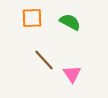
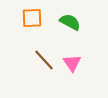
pink triangle: moved 11 px up
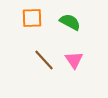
pink triangle: moved 2 px right, 3 px up
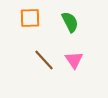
orange square: moved 2 px left
green semicircle: rotated 35 degrees clockwise
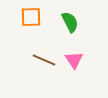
orange square: moved 1 px right, 1 px up
brown line: rotated 25 degrees counterclockwise
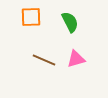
pink triangle: moved 2 px right, 1 px up; rotated 48 degrees clockwise
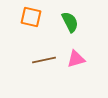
orange square: rotated 15 degrees clockwise
brown line: rotated 35 degrees counterclockwise
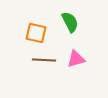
orange square: moved 5 px right, 16 px down
brown line: rotated 15 degrees clockwise
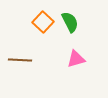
orange square: moved 7 px right, 11 px up; rotated 30 degrees clockwise
brown line: moved 24 px left
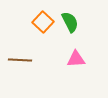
pink triangle: rotated 12 degrees clockwise
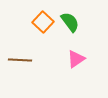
green semicircle: rotated 10 degrees counterclockwise
pink triangle: rotated 30 degrees counterclockwise
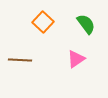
green semicircle: moved 16 px right, 2 px down
